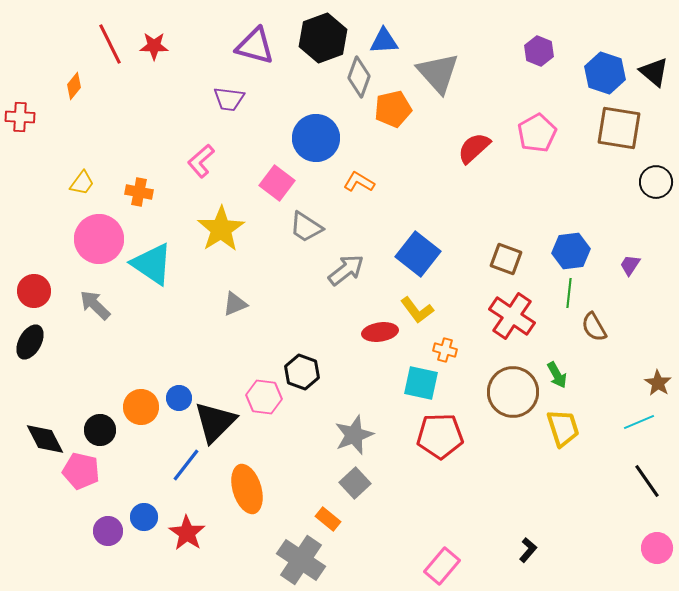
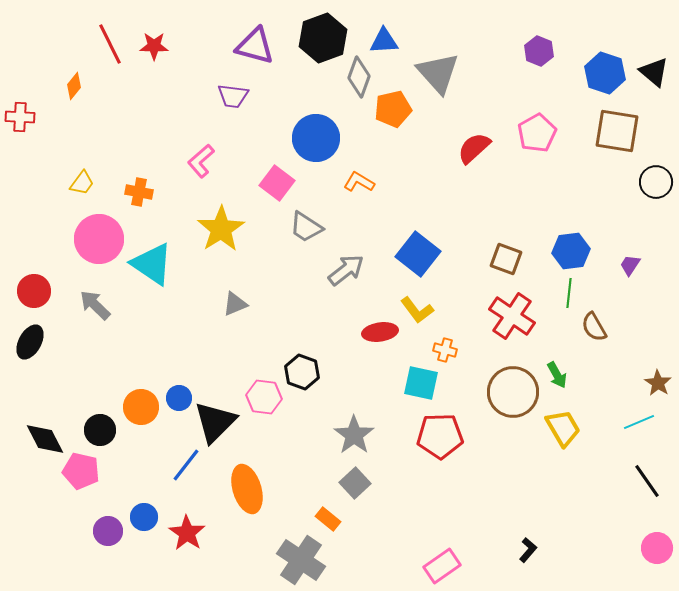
purple trapezoid at (229, 99): moved 4 px right, 3 px up
brown square at (619, 128): moved 2 px left, 3 px down
yellow trapezoid at (563, 428): rotated 12 degrees counterclockwise
gray star at (354, 435): rotated 15 degrees counterclockwise
pink rectangle at (442, 566): rotated 15 degrees clockwise
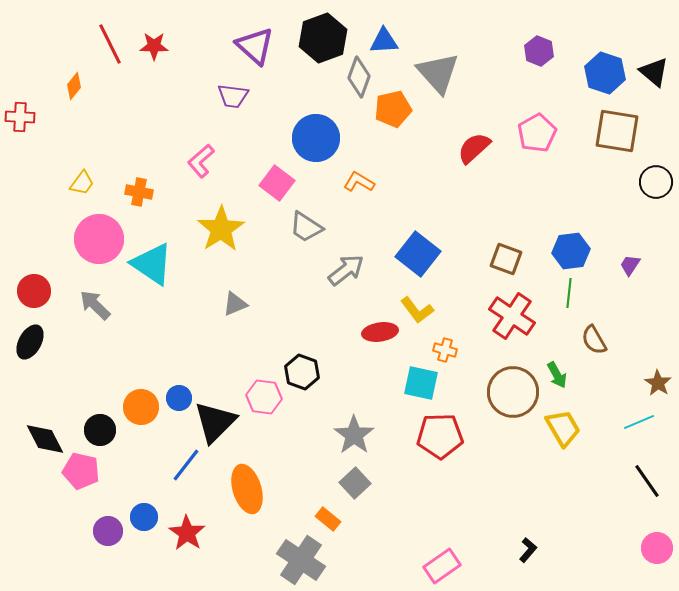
purple triangle at (255, 46): rotated 27 degrees clockwise
brown semicircle at (594, 327): moved 13 px down
